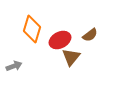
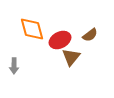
orange diamond: rotated 32 degrees counterclockwise
gray arrow: rotated 112 degrees clockwise
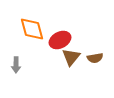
brown semicircle: moved 5 px right, 23 px down; rotated 28 degrees clockwise
gray arrow: moved 2 px right, 1 px up
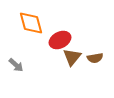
orange diamond: moved 1 px left, 6 px up
brown triangle: moved 1 px right
gray arrow: rotated 49 degrees counterclockwise
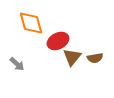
red ellipse: moved 2 px left, 1 px down
gray arrow: moved 1 px right, 1 px up
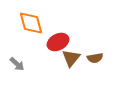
red ellipse: moved 1 px down
brown triangle: moved 1 px left, 1 px down
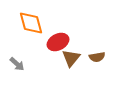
brown semicircle: moved 2 px right, 1 px up
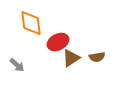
orange diamond: rotated 8 degrees clockwise
brown triangle: rotated 18 degrees clockwise
gray arrow: moved 1 px down
